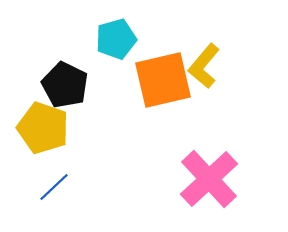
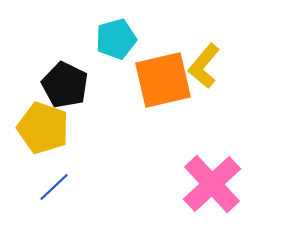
pink cross: moved 3 px right, 5 px down
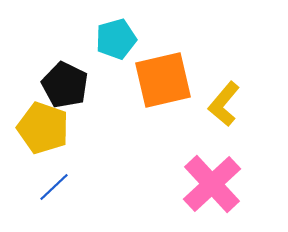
yellow L-shape: moved 20 px right, 38 px down
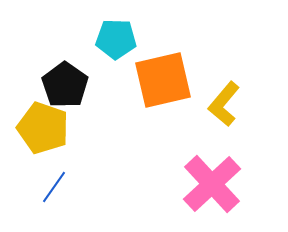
cyan pentagon: rotated 18 degrees clockwise
black pentagon: rotated 9 degrees clockwise
blue line: rotated 12 degrees counterclockwise
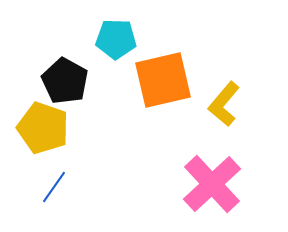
black pentagon: moved 4 px up; rotated 6 degrees counterclockwise
